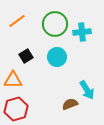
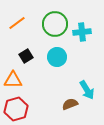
orange line: moved 2 px down
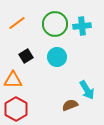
cyan cross: moved 6 px up
brown semicircle: moved 1 px down
red hexagon: rotated 15 degrees counterclockwise
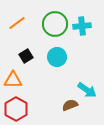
cyan arrow: rotated 24 degrees counterclockwise
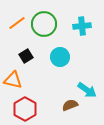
green circle: moved 11 px left
cyan circle: moved 3 px right
orange triangle: rotated 12 degrees clockwise
red hexagon: moved 9 px right
